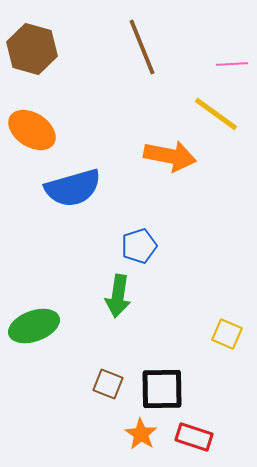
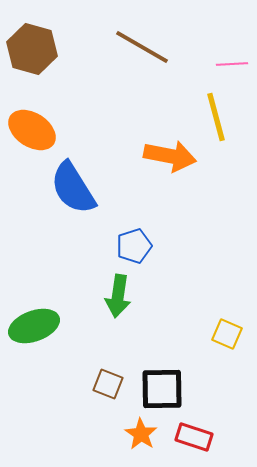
brown line: rotated 38 degrees counterclockwise
yellow line: moved 3 px down; rotated 39 degrees clockwise
blue semicircle: rotated 74 degrees clockwise
blue pentagon: moved 5 px left
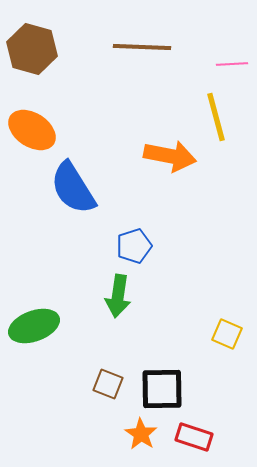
brown line: rotated 28 degrees counterclockwise
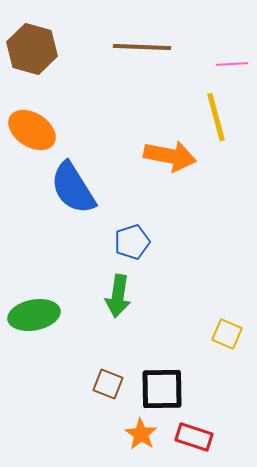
blue pentagon: moved 2 px left, 4 px up
green ellipse: moved 11 px up; rotated 9 degrees clockwise
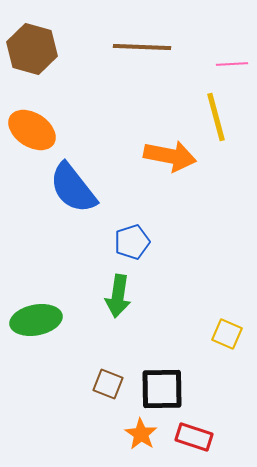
blue semicircle: rotated 6 degrees counterclockwise
green ellipse: moved 2 px right, 5 px down
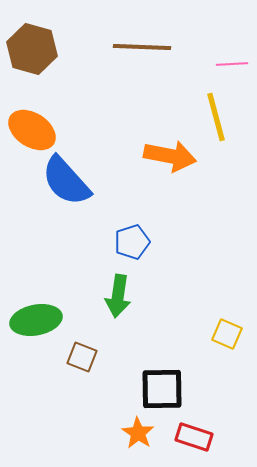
blue semicircle: moved 7 px left, 7 px up; rotated 4 degrees counterclockwise
brown square: moved 26 px left, 27 px up
orange star: moved 3 px left, 1 px up
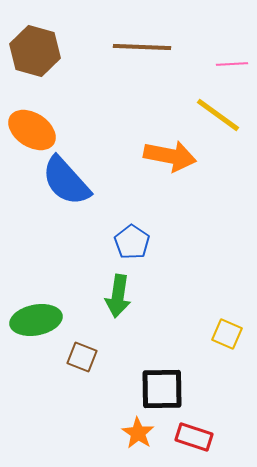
brown hexagon: moved 3 px right, 2 px down
yellow line: moved 2 px right, 2 px up; rotated 39 degrees counterclockwise
blue pentagon: rotated 20 degrees counterclockwise
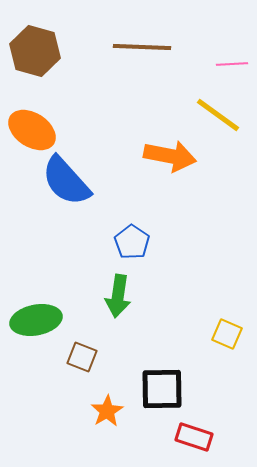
orange star: moved 31 px left, 22 px up; rotated 8 degrees clockwise
